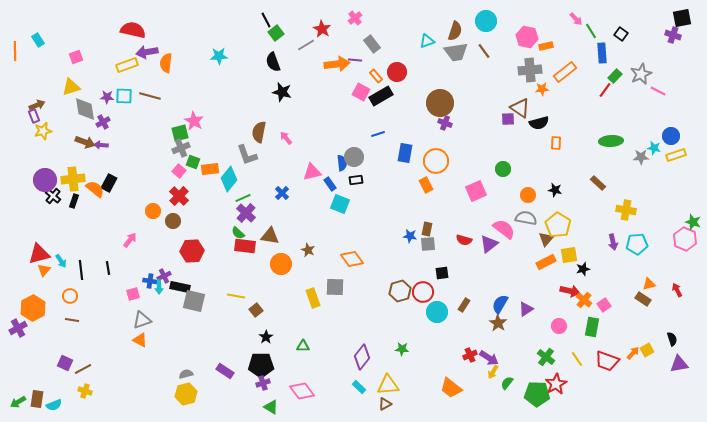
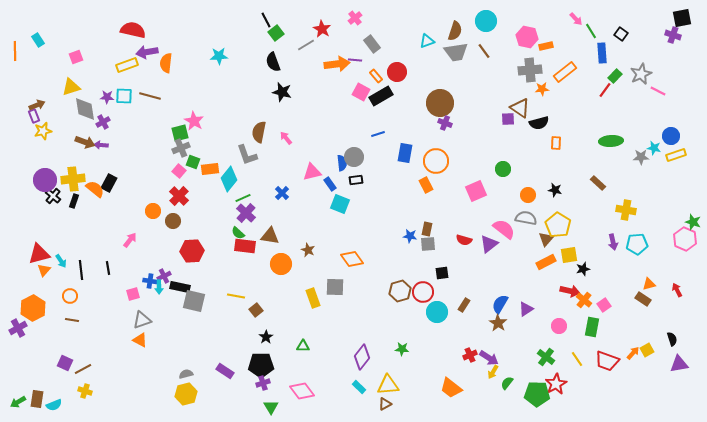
green triangle at (271, 407): rotated 28 degrees clockwise
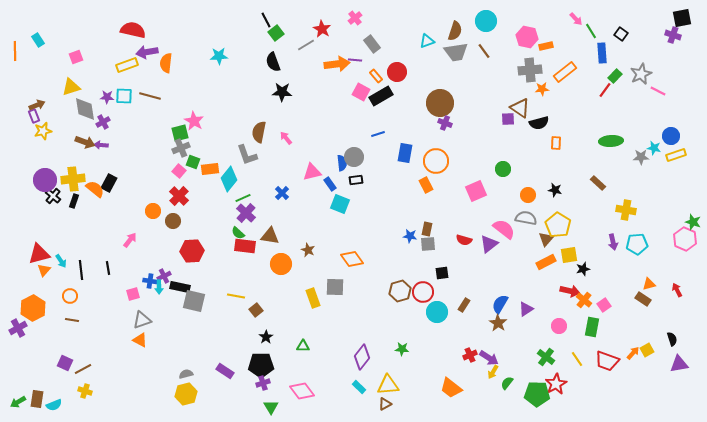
black star at (282, 92): rotated 12 degrees counterclockwise
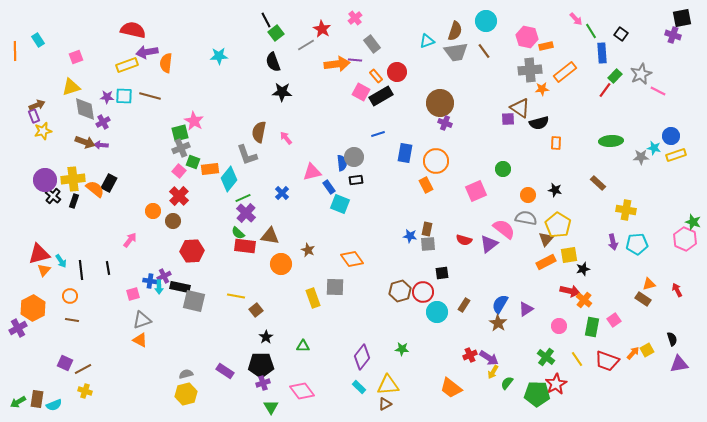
blue rectangle at (330, 184): moved 1 px left, 3 px down
pink square at (604, 305): moved 10 px right, 15 px down
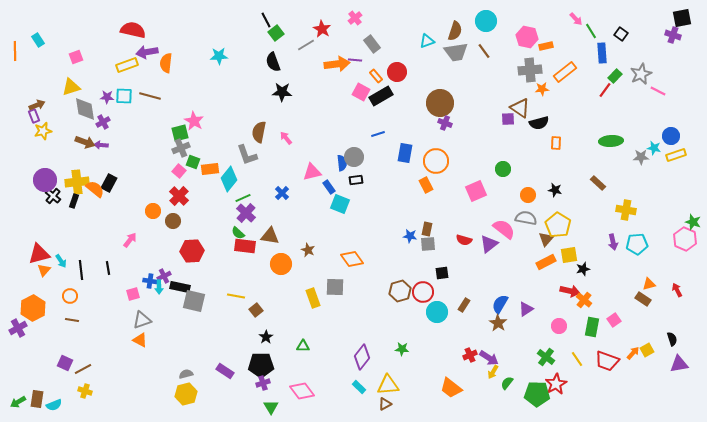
yellow cross at (73, 179): moved 4 px right, 3 px down
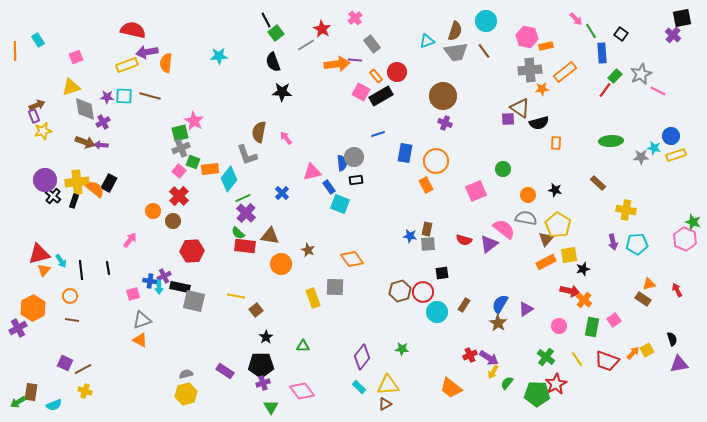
purple cross at (673, 35): rotated 21 degrees clockwise
brown circle at (440, 103): moved 3 px right, 7 px up
brown rectangle at (37, 399): moved 6 px left, 7 px up
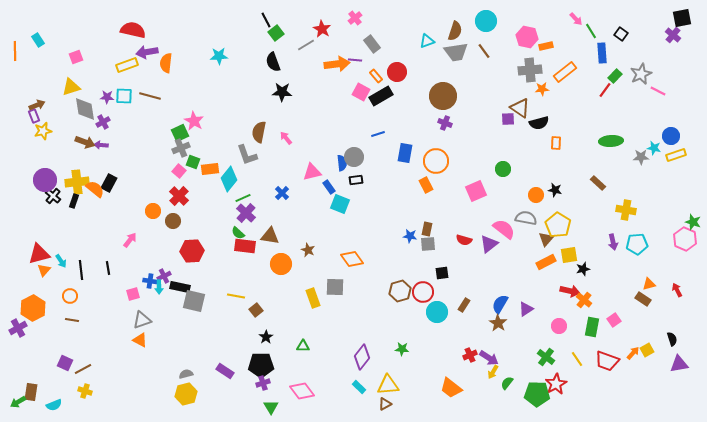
green square at (180, 133): rotated 12 degrees counterclockwise
orange circle at (528, 195): moved 8 px right
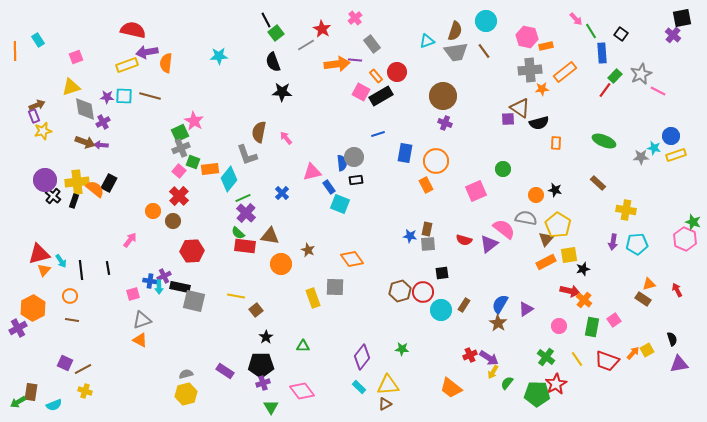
green ellipse at (611, 141): moved 7 px left; rotated 25 degrees clockwise
purple arrow at (613, 242): rotated 21 degrees clockwise
cyan circle at (437, 312): moved 4 px right, 2 px up
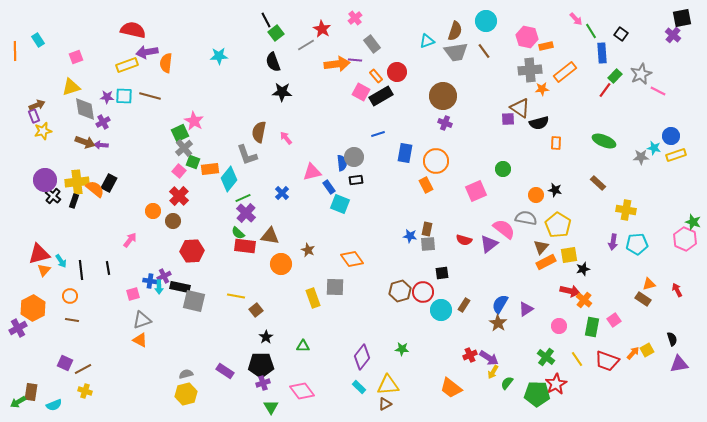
gray cross at (181, 148): moved 3 px right; rotated 18 degrees counterclockwise
brown triangle at (546, 239): moved 5 px left, 8 px down
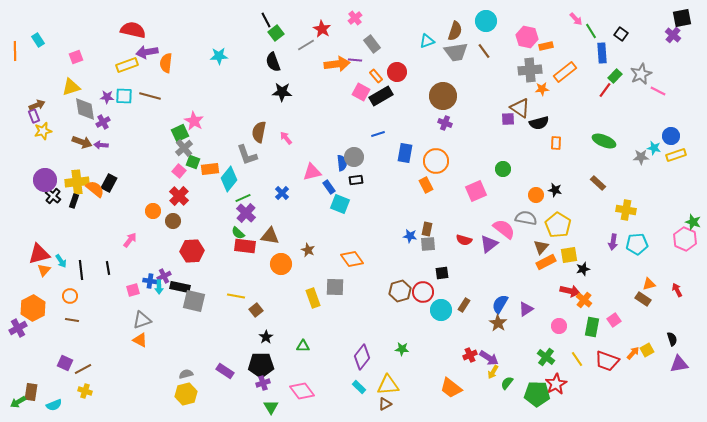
brown arrow at (85, 142): moved 3 px left
pink square at (133, 294): moved 4 px up
